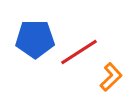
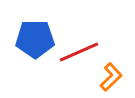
red line: rotated 9 degrees clockwise
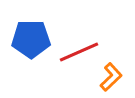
blue pentagon: moved 4 px left
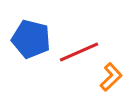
blue pentagon: rotated 15 degrees clockwise
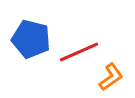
orange L-shape: rotated 8 degrees clockwise
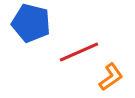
blue pentagon: moved 16 px up
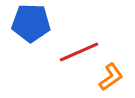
blue pentagon: rotated 12 degrees counterclockwise
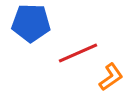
red line: moved 1 px left, 1 px down
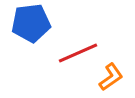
blue pentagon: rotated 9 degrees counterclockwise
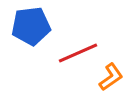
blue pentagon: moved 3 px down
